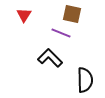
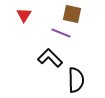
black semicircle: moved 9 px left
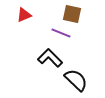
red triangle: rotated 35 degrees clockwise
black semicircle: rotated 45 degrees counterclockwise
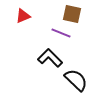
red triangle: moved 1 px left, 1 px down
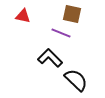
red triangle: rotated 35 degrees clockwise
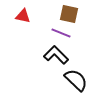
brown square: moved 3 px left
black L-shape: moved 6 px right, 3 px up
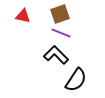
brown square: moved 9 px left; rotated 30 degrees counterclockwise
black semicircle: rotated 80 degrees clockwise
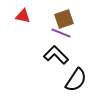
brown square: moved 4 px right, 5 px down
